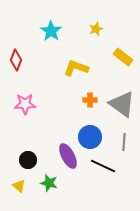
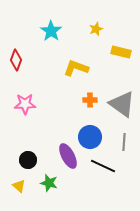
yellow rectangle: moved 2 px left, 5 px up; rotated 24 degrees counterclockwise
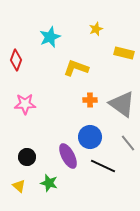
cyan star: moved 1 px left, 6 px down; rotated 15 degrees clockwise
yellow rectangle: moved 3 px right, 1 px down
gray line: moved 4 px right, 1 px down; rotated 42 degrees counterclockwise
black circle: moved 1 px left, 3 px up
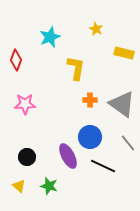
yellow star: rotated 24 degrees counterclockwise
yellow L-shape: rotated 80 degrees clockwise
green star: moved 3 px down
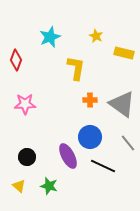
yellow star: moved 7 px down
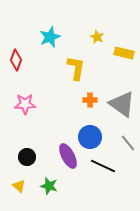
yellow star: moved 1 px right, 1 px down
